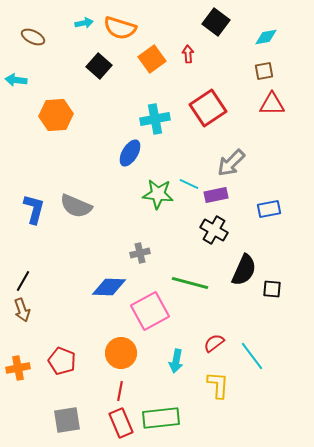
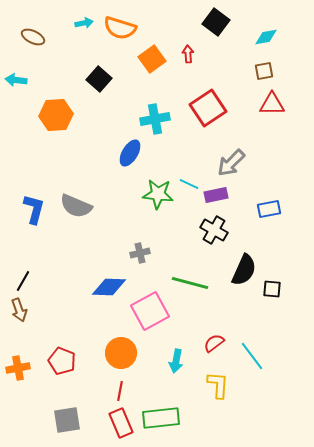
black square at (99, 66): moved 13 px down
brown arrow at (22, 310): moved 3 px left
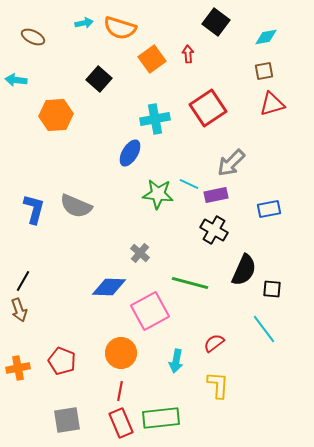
red triangle at (272, 104): rotated 16 degrees counterclockwise
gray cross at (140, 253): rotated 36 degrees counterclockwise
cyan line at (252, 356): moved 12 px right, 27 px up
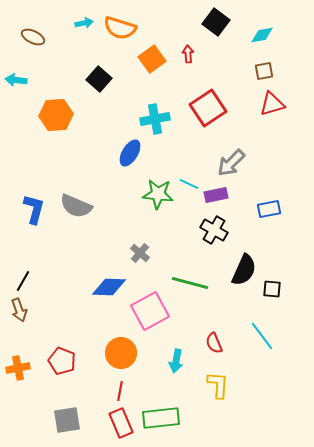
cyan diamond at (266, 37): moved 4 px left, 2 px up
cyan line at (264, 329): moved 2 px left, 7 px down
red semicircle at (214, 343): rotated 75 degrees counterclockwise
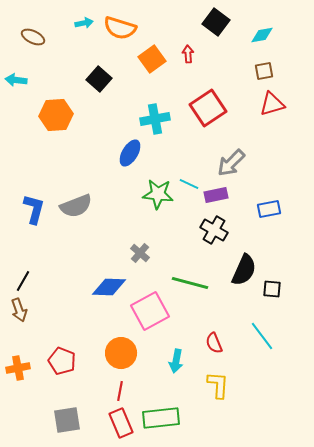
gray semicircle at (76, 206): rotated 44 degrees counterclockwise
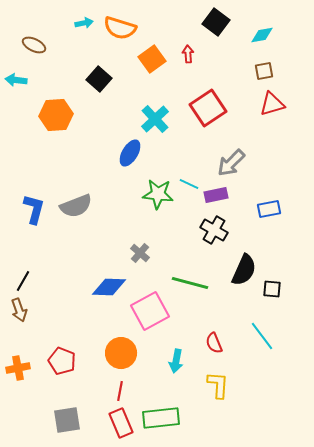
brown ellipse at (33, 37): moved 1 px right, 8 px down
cyan cross at (155, 119): rotated 32 degrees counterclockwise
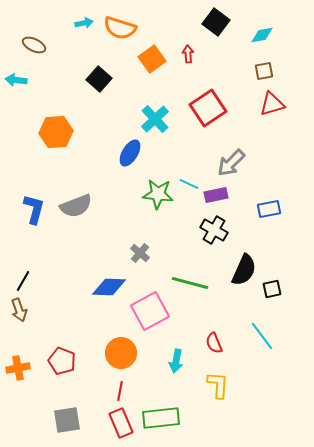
orange hexagon at (56, 115): moved 17 px down
black square at (272, 289): rotated 18 degrees counterclockwise
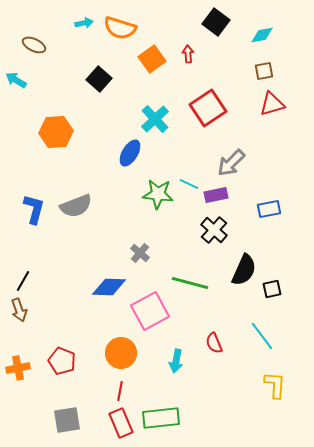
cyan arrow at (16, 80): rotated 25 degrees clockwise
black cross at (214, 230): rotated 12 degrees clockwise
yellow L-shape at (218, 385): moved 57 px right
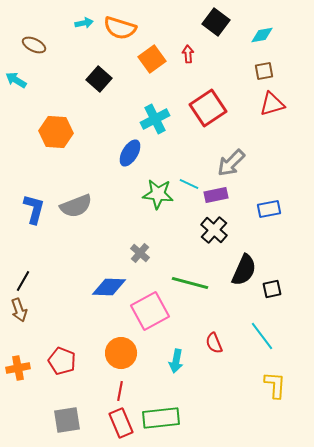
cyan cross at (155, 119): rotated 16 degrees clockwise
orange hexagon at (56, 132): rotated 8 degrees clockwise
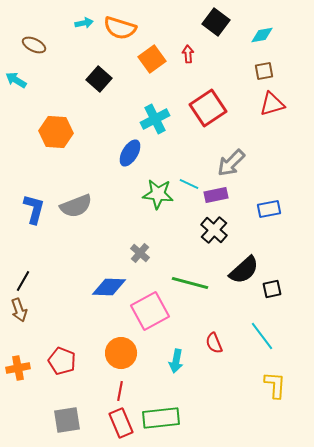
black semicircle at (244, 270): rotated 24 degrees clockwise
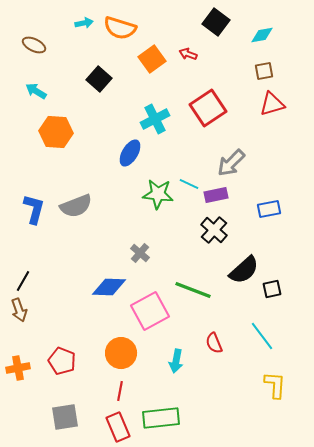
red arrow at (188, 54): rotated 66 degrees counterclockwise
cyan arrow at (16, 80): moved 20 px right, 11 px down
green line at (190, 283): moved 3 px right, 7 px down; rotated 6 degrees clockwise
gray square at (67, 420): moved 2 px left, 3 px up
red rectangle at (121, 423): moved 3 px left, 4 px down
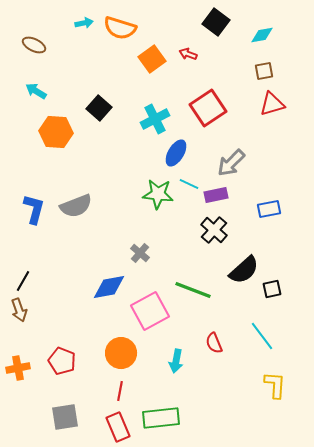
black square at (99, 79): moved 29 px down
blue ellipse at (130, 153): moved 46 px right
blue diamond at (109, 287): rotated 12 degrees counterclockwise
